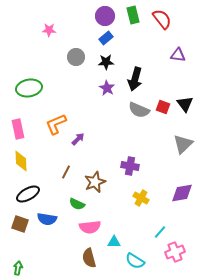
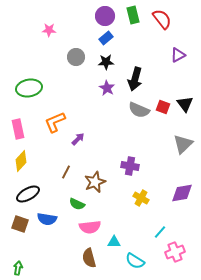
purple triangle: rotated 35 degrees counterclockwise
orange L-shape: moved 1 px left, 2 px up
yellow diamond: rotated 45 degrees clockwise
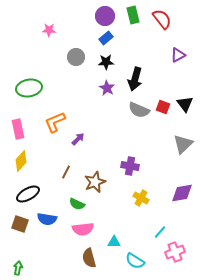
pink semicircle: moved 7 px left, 2 px down
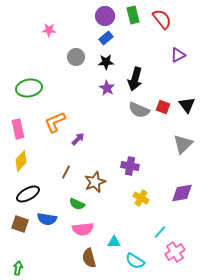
black triangle: moved 2 px right, 1 px down
pink cross: rotated 12 degrees counterclockwise
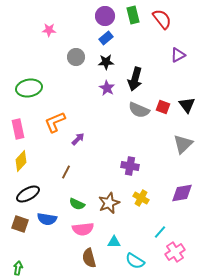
brown star: moved 14 px right, 21 px down
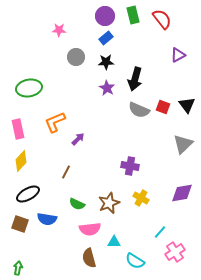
pink star: moved 10 px right
pink semicircle: moved 7 px right
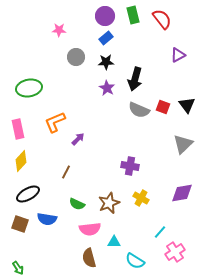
green arrow: rotated 136 degrees clockwise
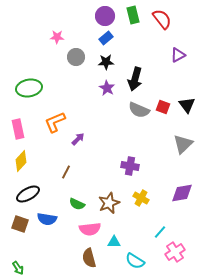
pink star: moved 2 px left, 7 px down
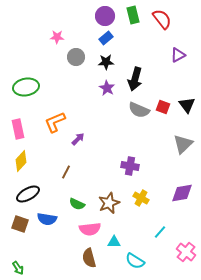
green ellipse: moved 3 px left, 1 px up
pink cross: moved 11 px right; rotated 18 degrees counterclockwise
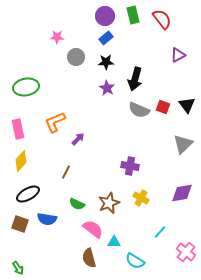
pink semicircle: moved 3 px right; rotated 135 degrees counterclockwise
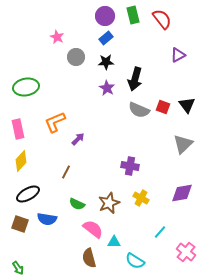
pink star: rotated 24 degrees clockwise
